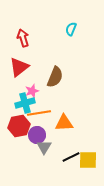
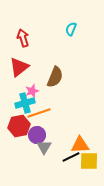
orange line: rotated 10 degrees counterclockwise
orange triangle: moved 16 px right, 22 px down
yellow square: moved 1 px right, 1 px down
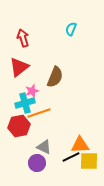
purple circle: moved 28 px down
gray triangle: rotated 35 degrees counterclockwise
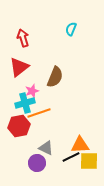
gray triangle: moved 2 px right, 1 px down
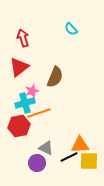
cyan semicircle: rotated 64 degrees counterclockwise
black line: moved 2 px left
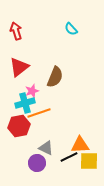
red arrow: moved 7 px left, 7 px up
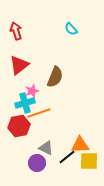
red triangle: moved 2 px up
black line: moved 2 px left; rotated 12 degrees counterclockwise
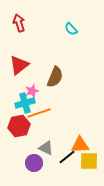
red arrow: moved 3 px right, 8 px up
purple circle: moved 3 px left
